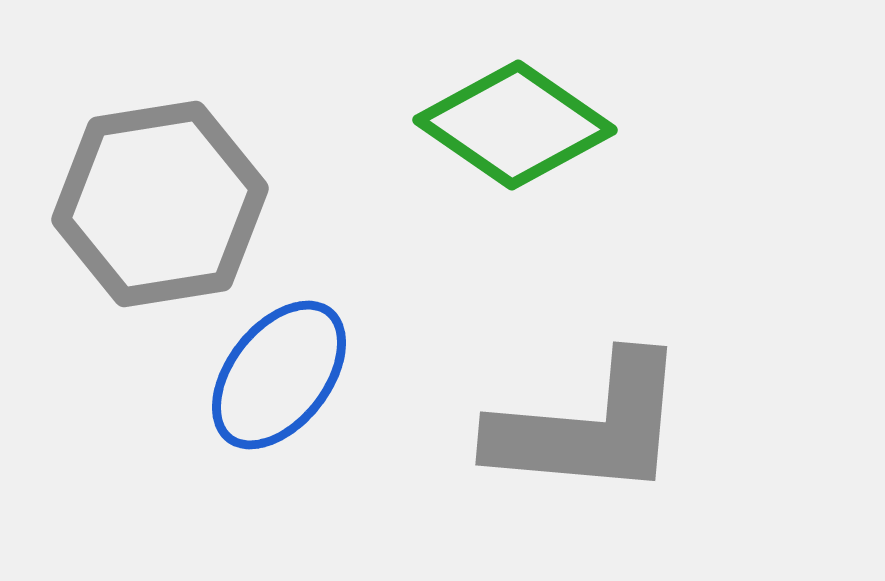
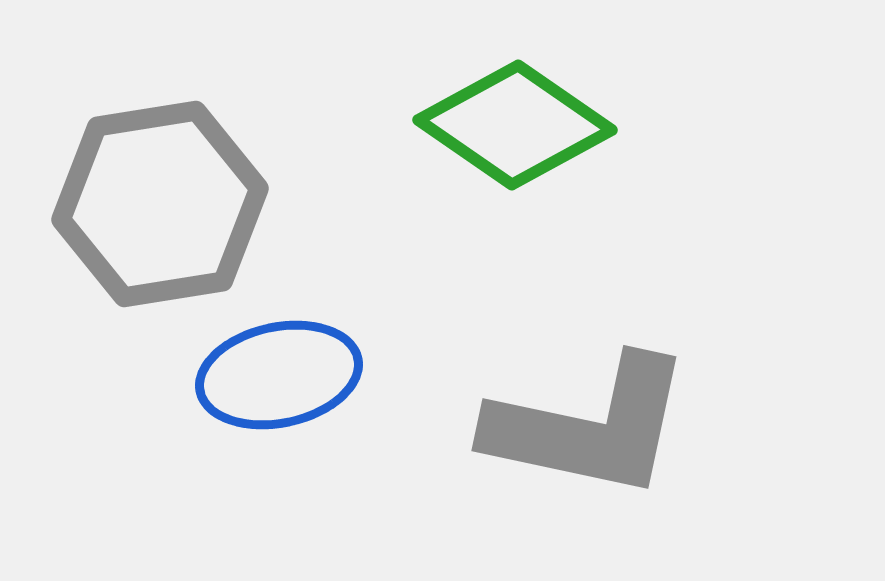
blue ellipse: rotated 40 degrees clockwise
gray L-shape: rotated 7 degrees clockwise
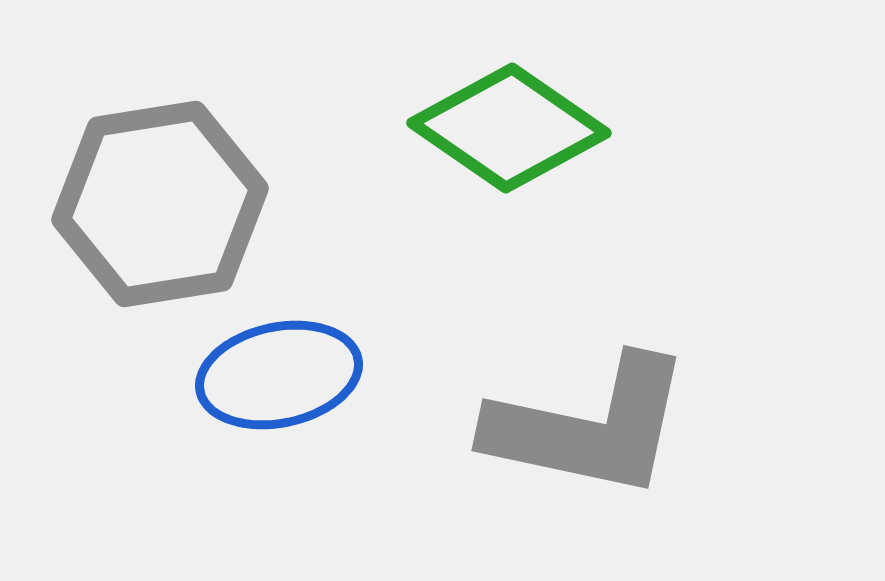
green diamond: moved 6 px left, 3 px down
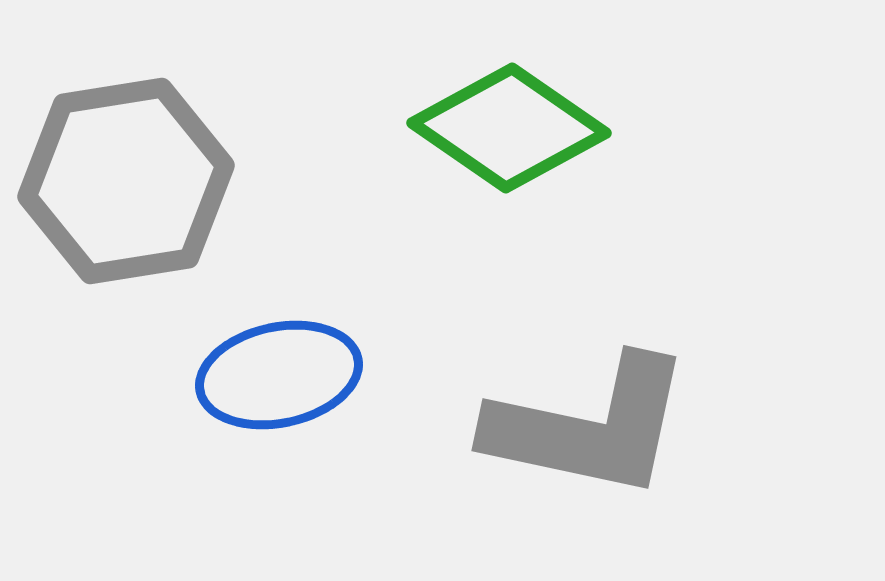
gray hexagon: moved 34 px left, 23 px up
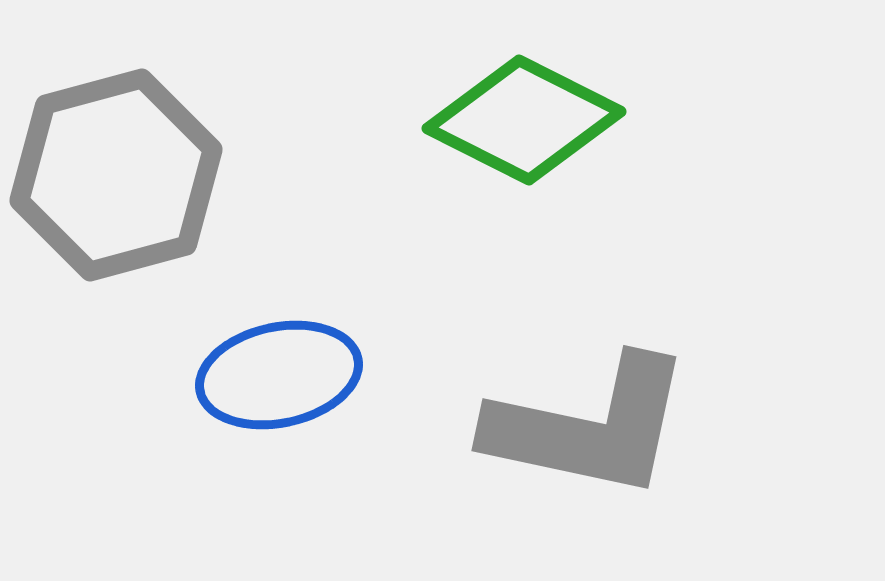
green diamond: moved 15 px right, 8 px up; rotated 8 degrees counterclockwise
gray hexagon: moved 10 px left, 6 px up; rotated 6 degrees counterclockwise
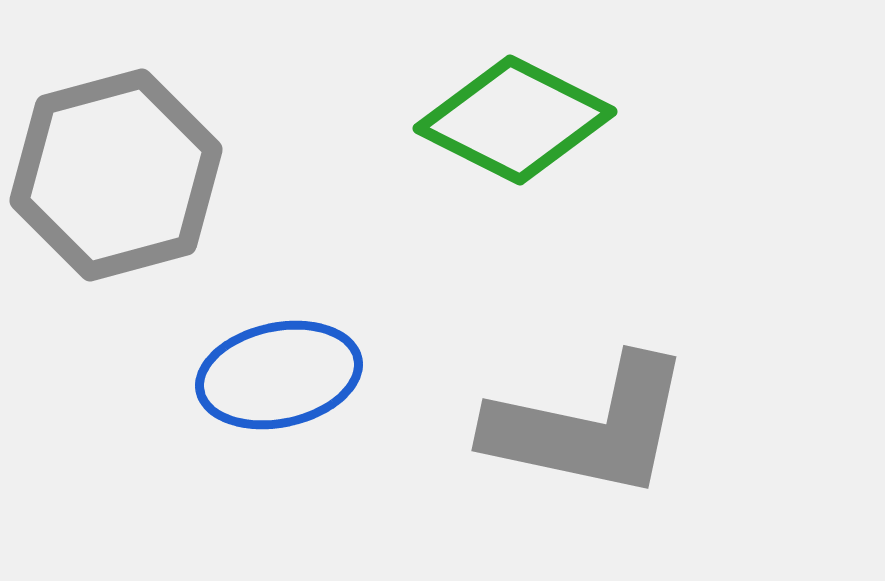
green diamond: moved 9 px left
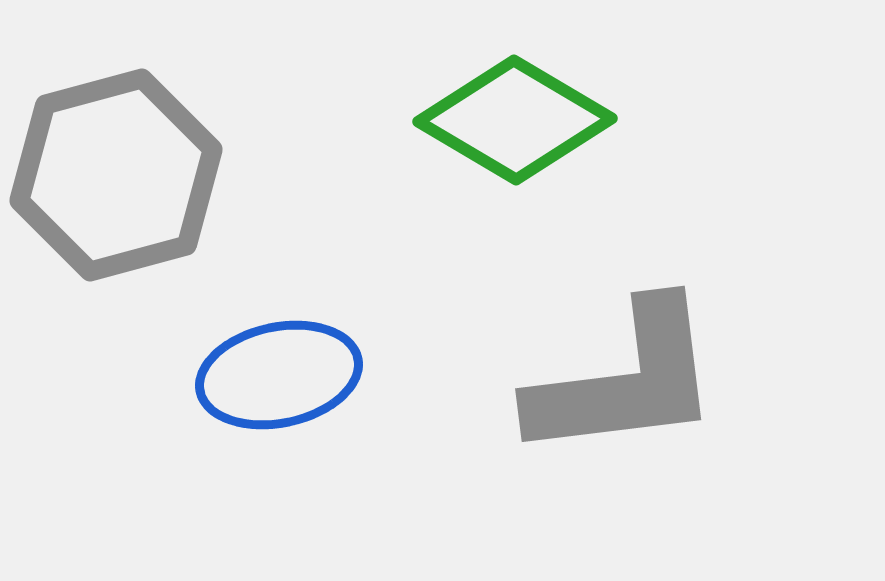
green diamond: rotated 4 degrees clockwise
gray L-shape: moved 36 px right, 46 px up; rotated 19 degrees counterclockwise
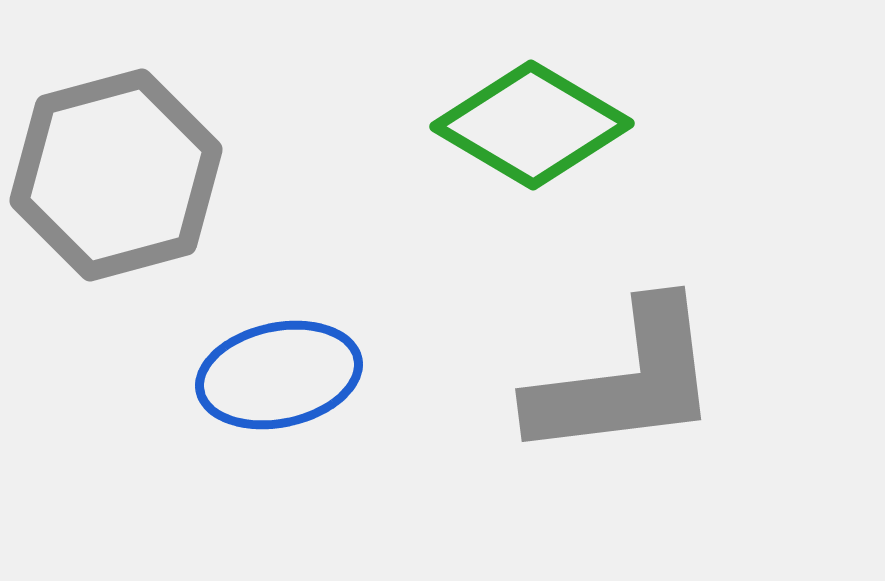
green diamond: moved 17 px right, 5 px down
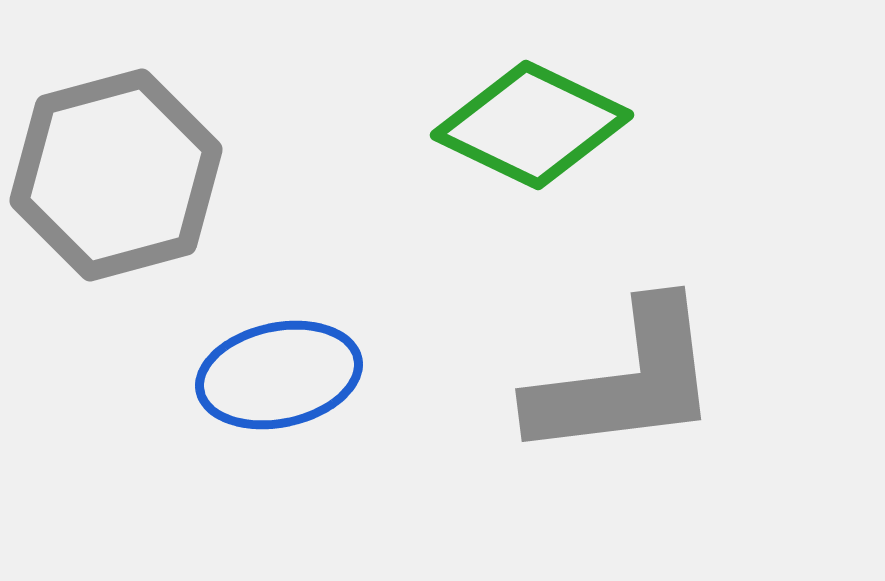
green diamond: rotated 5 degrees counterclockwise
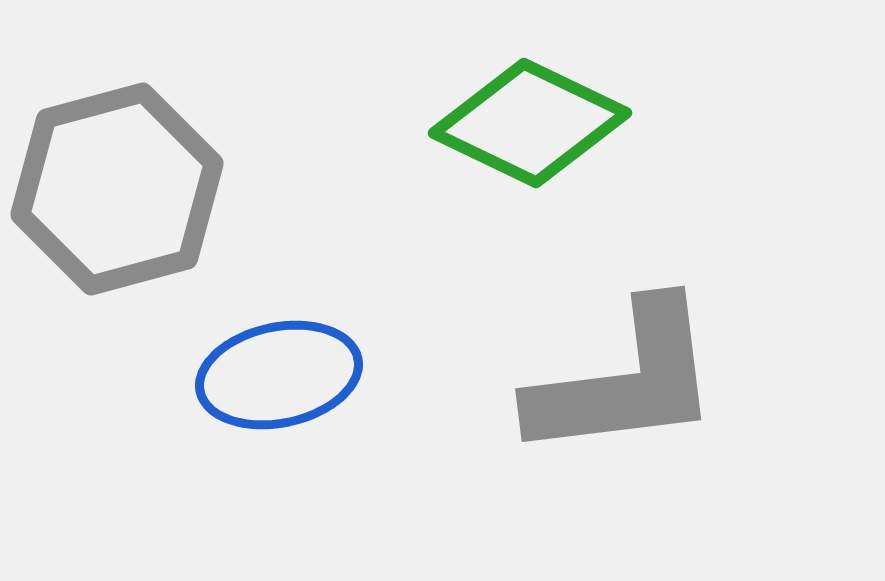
green diamond: moved 2 px left, 2 px up
gray hexagon: moved 1 px right, 14 px down
